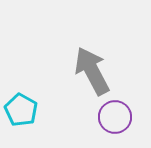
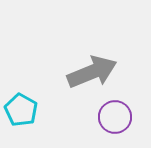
gray arrow: moved 1 px down; rotated 96 degrees clockwise
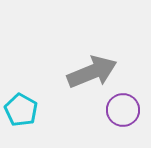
purple circle: moved 8 px right, 7 px up
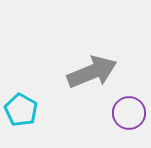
purple circle: moved 6 px right, 3 px down
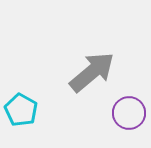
gray arrow: rotated 18 degrees counterclockwise
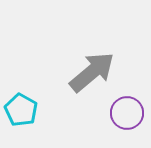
purple circle: moved 2 px left
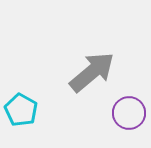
purple circle: moved 2 px right
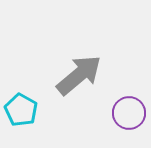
gray arrow: moved 13 px left, 3 px down
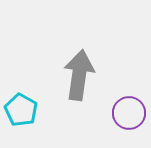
gray arrow: rotated 42 degrees counterclockwise
